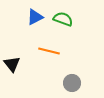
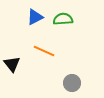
green semicircle: rotated 24 degrees counterclockwise
orange line: moved 5 px left; rotated 10 degrees clockwise
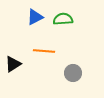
orange line: rotated 20 degrees counterclockwise
black triangle: moved 1 px right; rotated 36 degrees clockwise
gray circle: moved 1 px right, 10 px up
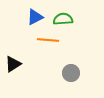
orange line: moved 4 px right, 11 px up
gray circle: moved 2 px left
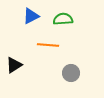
blue triangle: moved 4 px left, 1 px up
orange line: moved 5 px down
black triangle: moved 1 px right, 1 px down
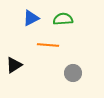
blue triangle: moved 2 px down
gray circle: moved 2 px right
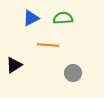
green semicircle: moved 1 px up
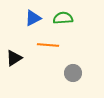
blue triangle: moved 2 px right
black triangle: moved 7 px up
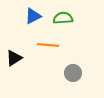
blue triangle: moved 2 px up
